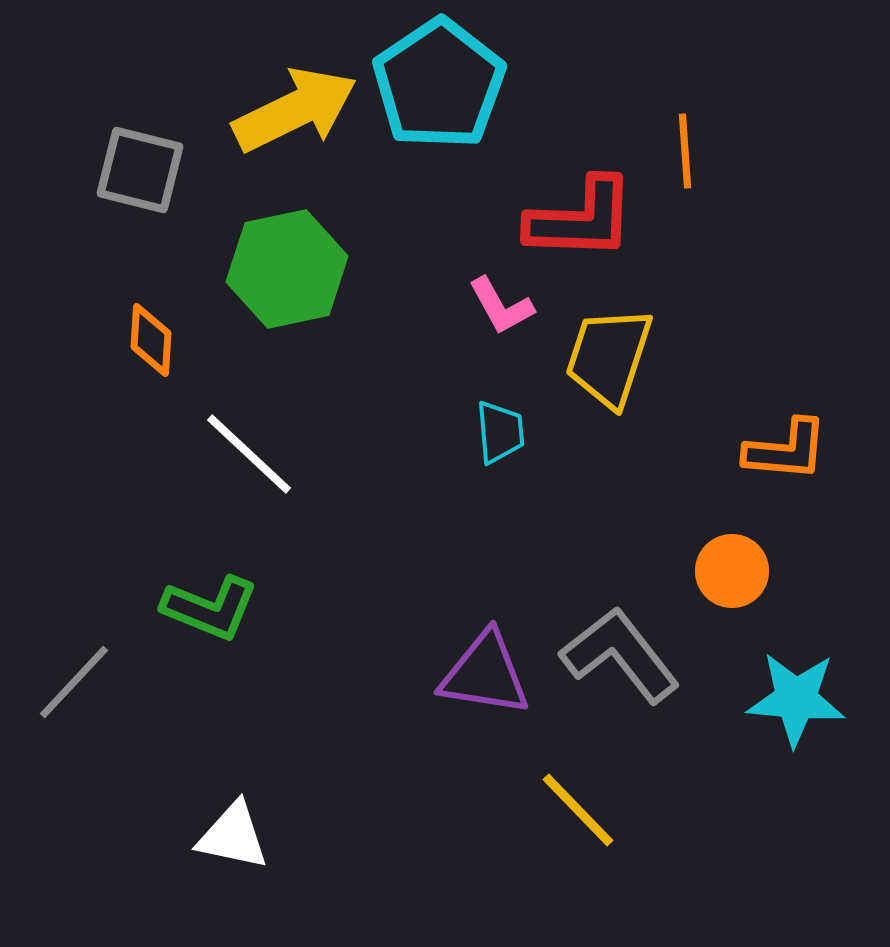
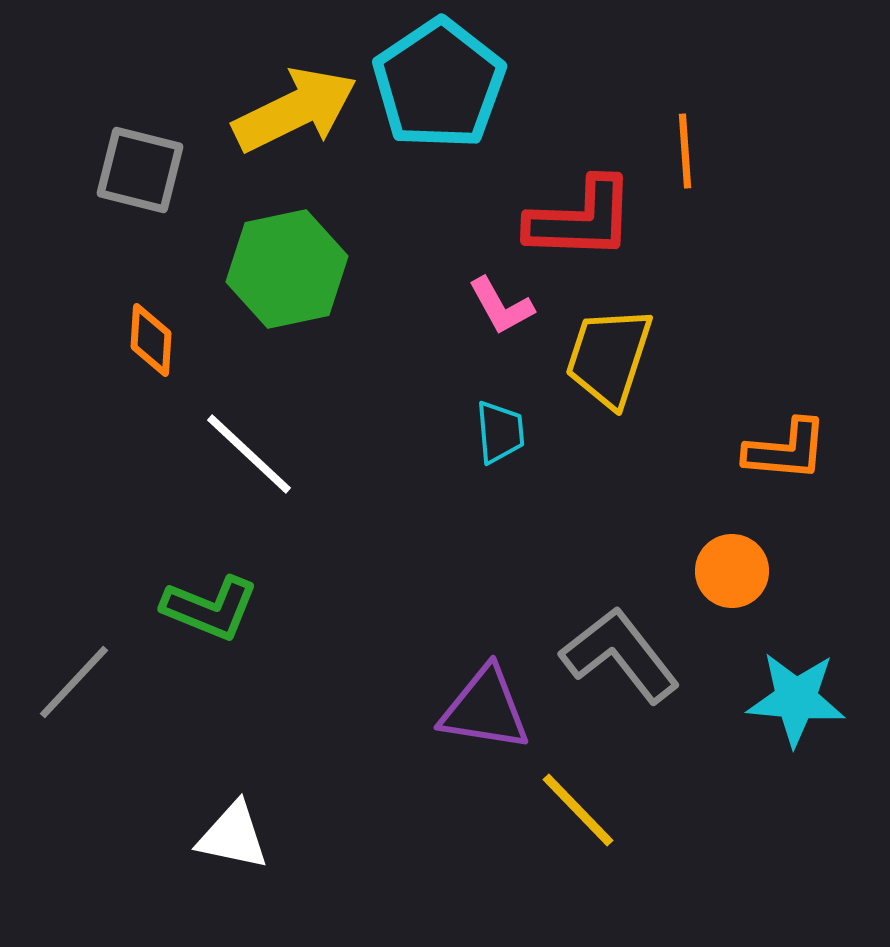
purple triangle: moved 35 px down
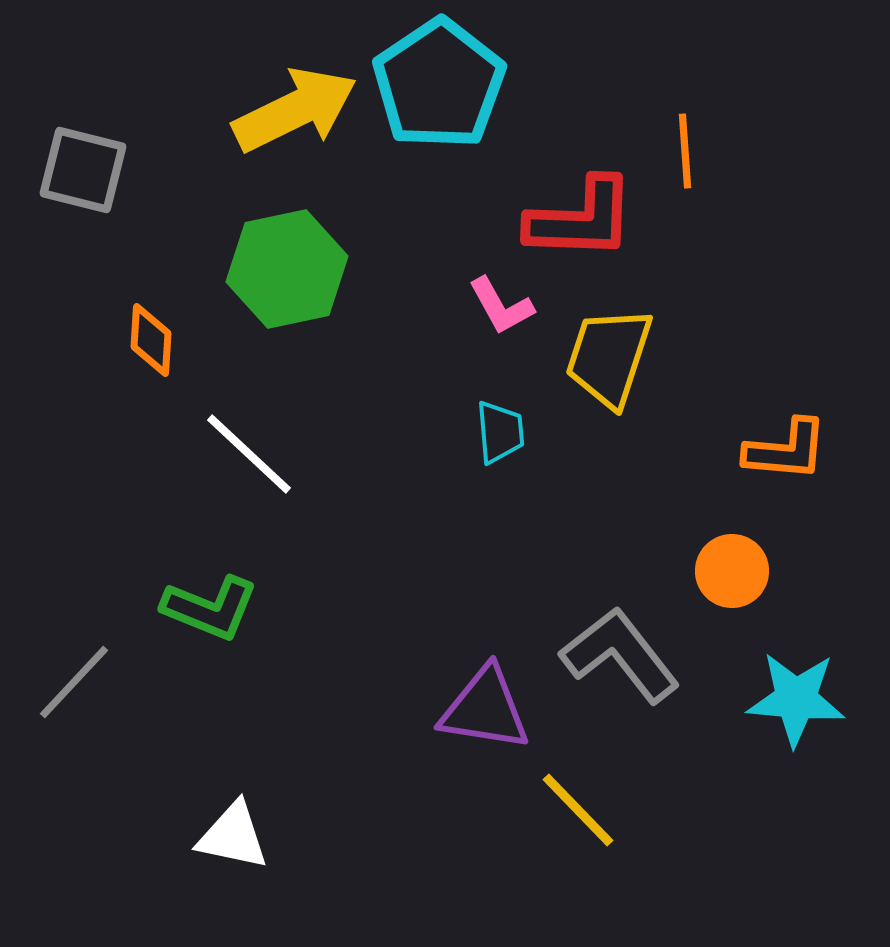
gray square: moved 57 px left
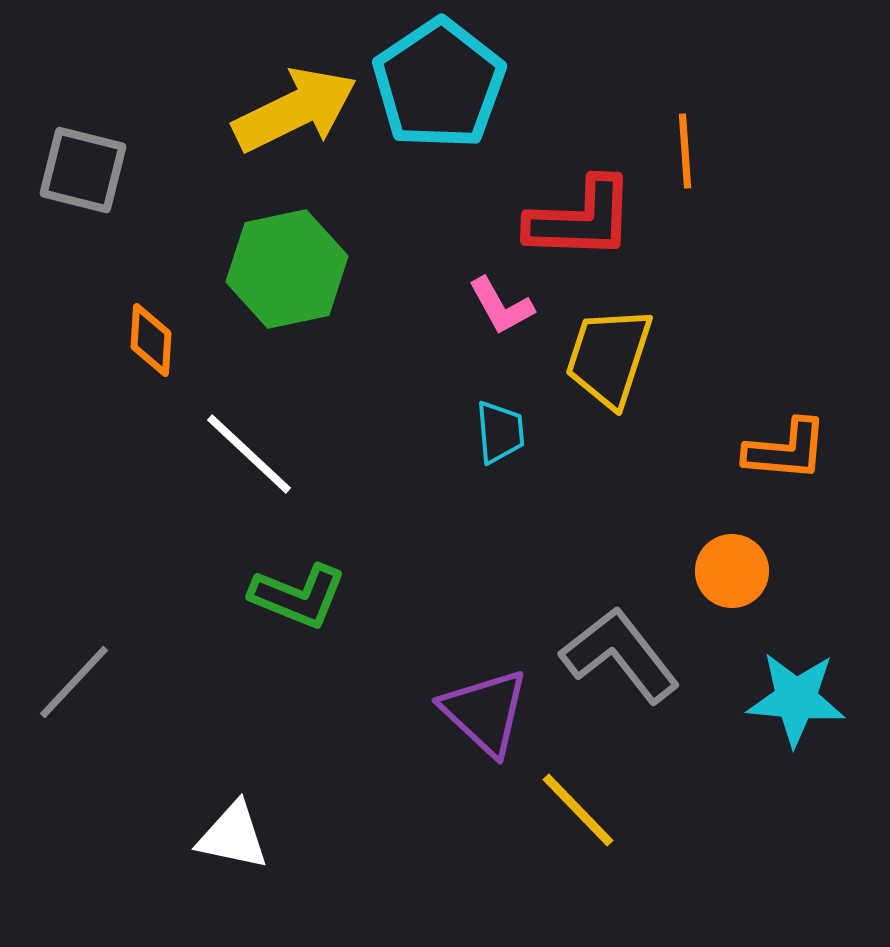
green L-shape: moved 88 px right, 12 px up
purple triangle: moved 3 px down; rotated 34 degrees clockwise
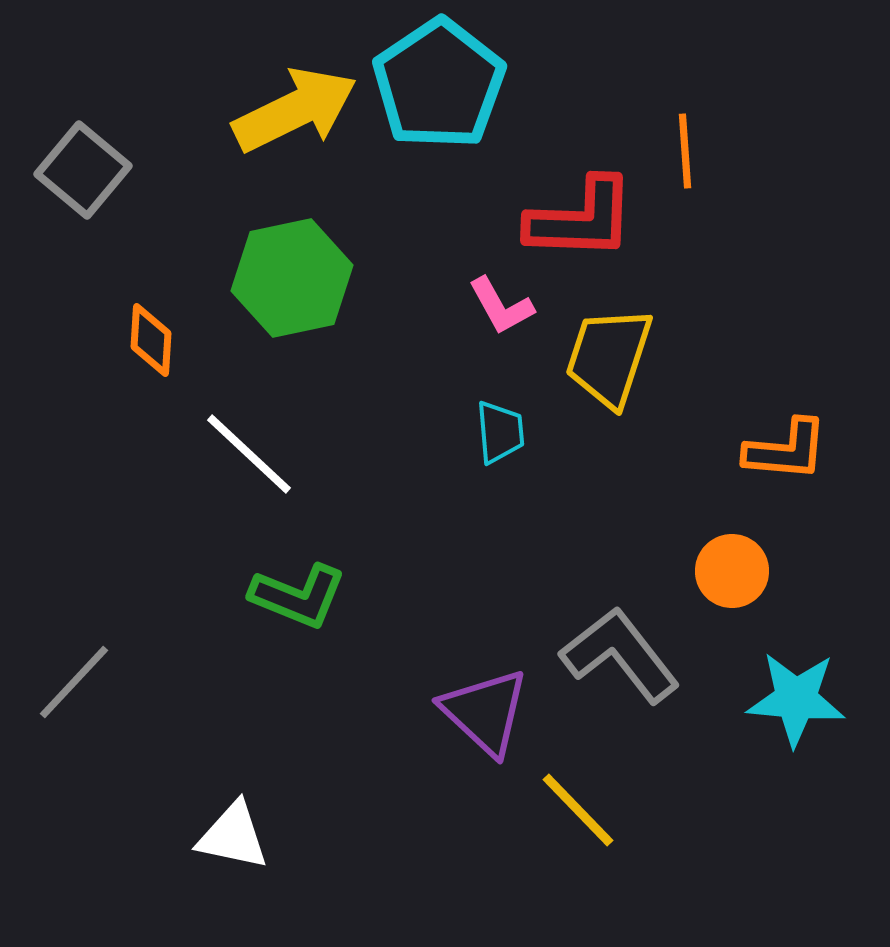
gray square: rotated 26 degrees clockwise
green hexagon: moved 5 px right, 9 px down
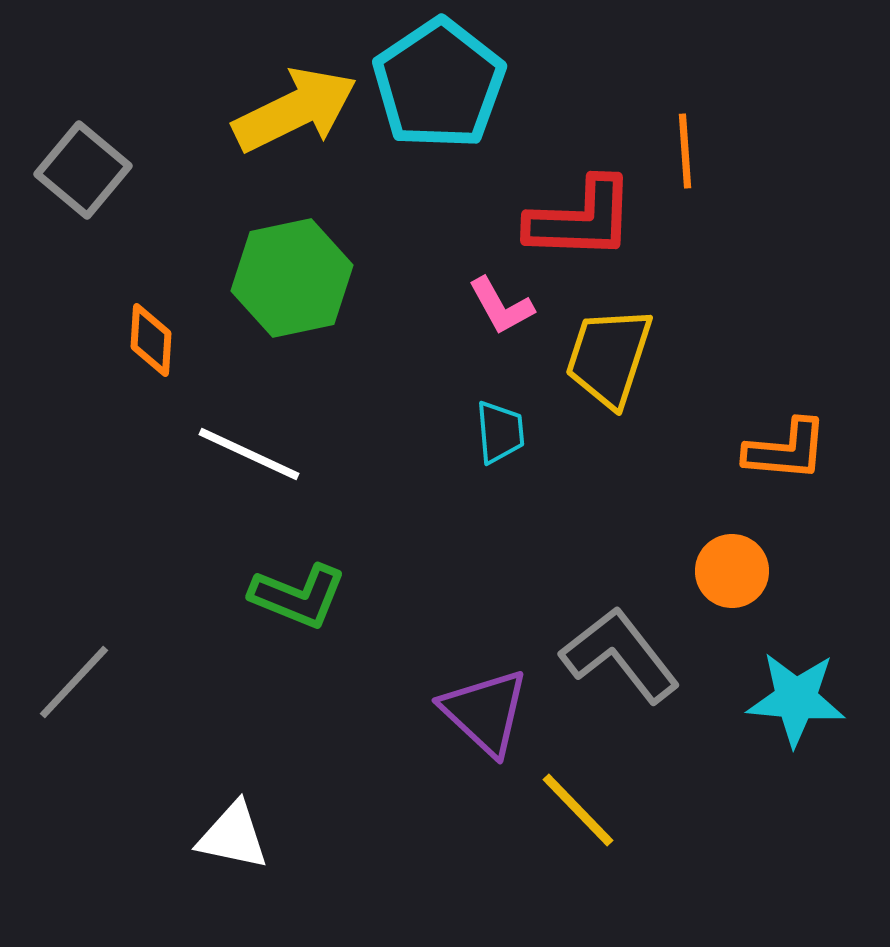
white line: rotated 18 degrees counterclockwise
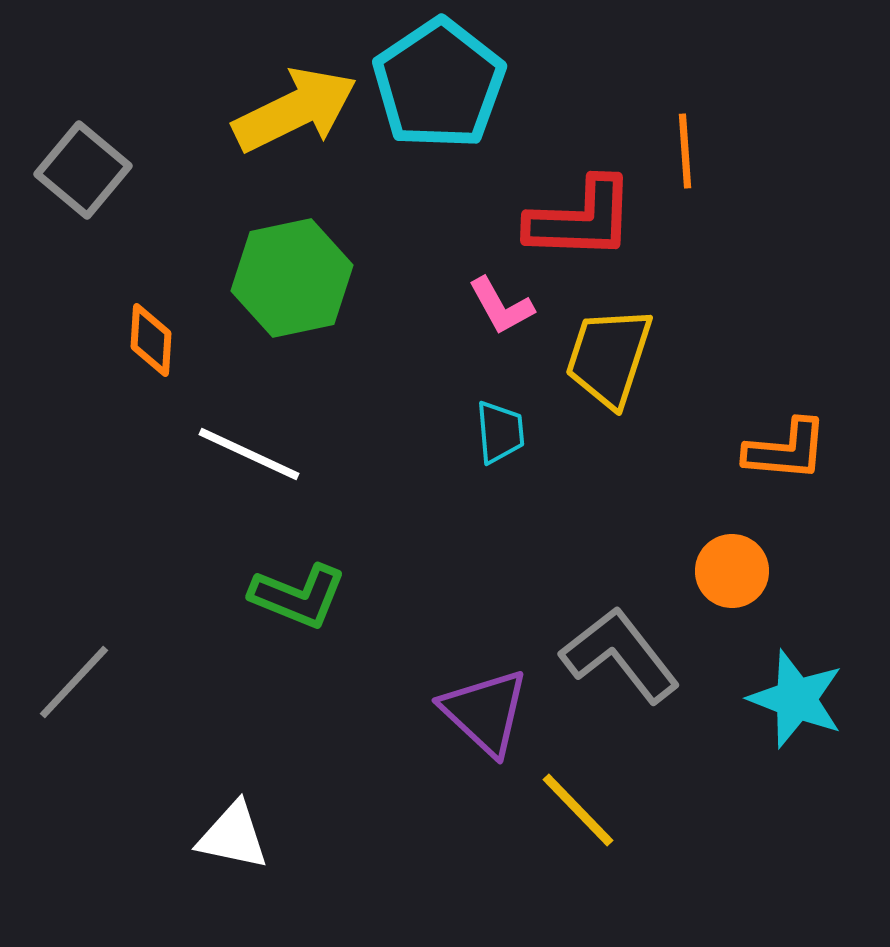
cyan star: rotated 16 degrees clockwise
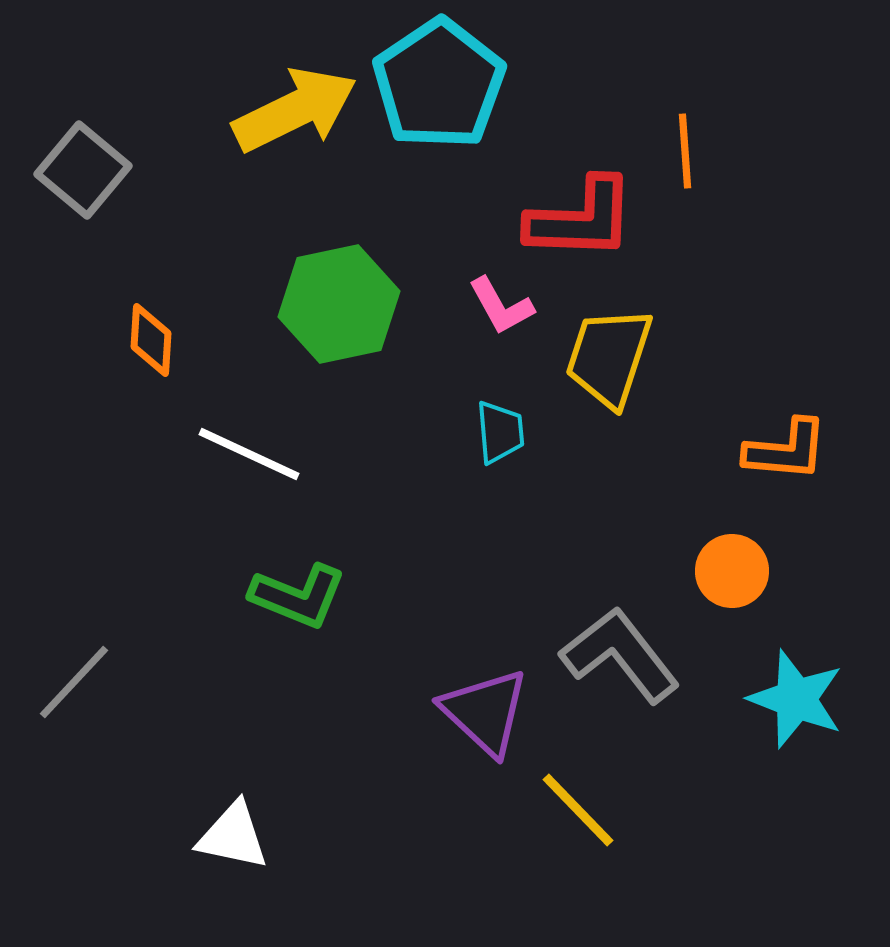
green hexagon: moved 47 px right, 26 px down
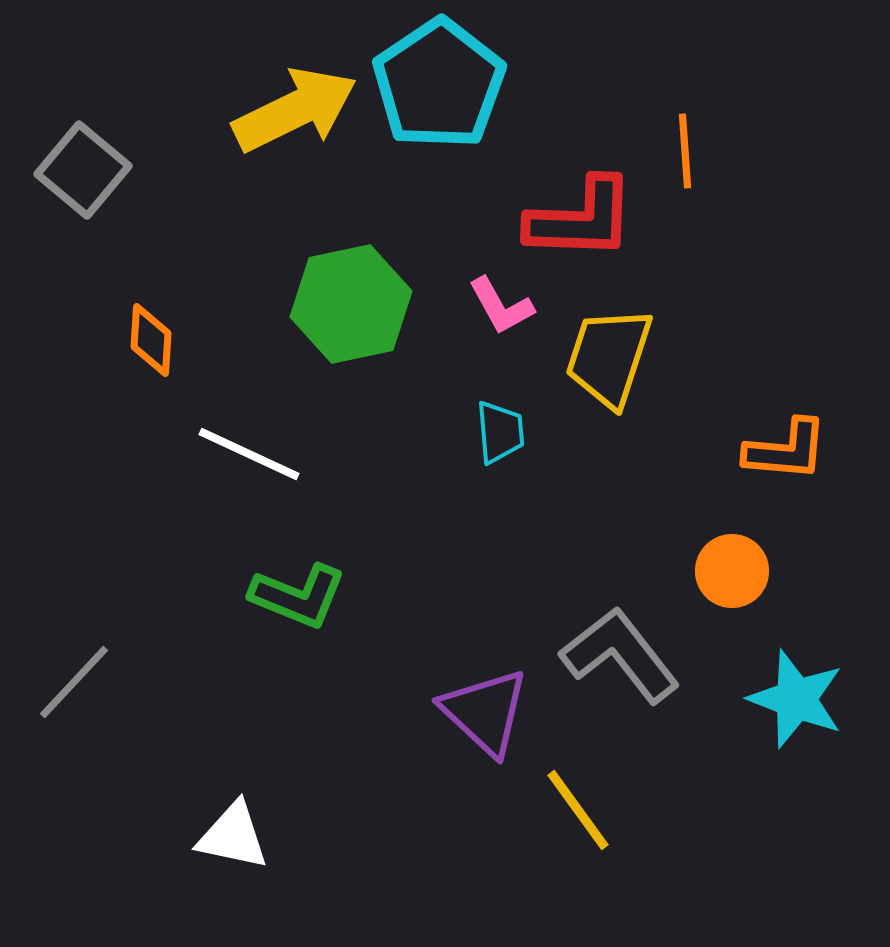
green hexagon: moved 12 px right
yellow line: rotated 8 degrees clockwise
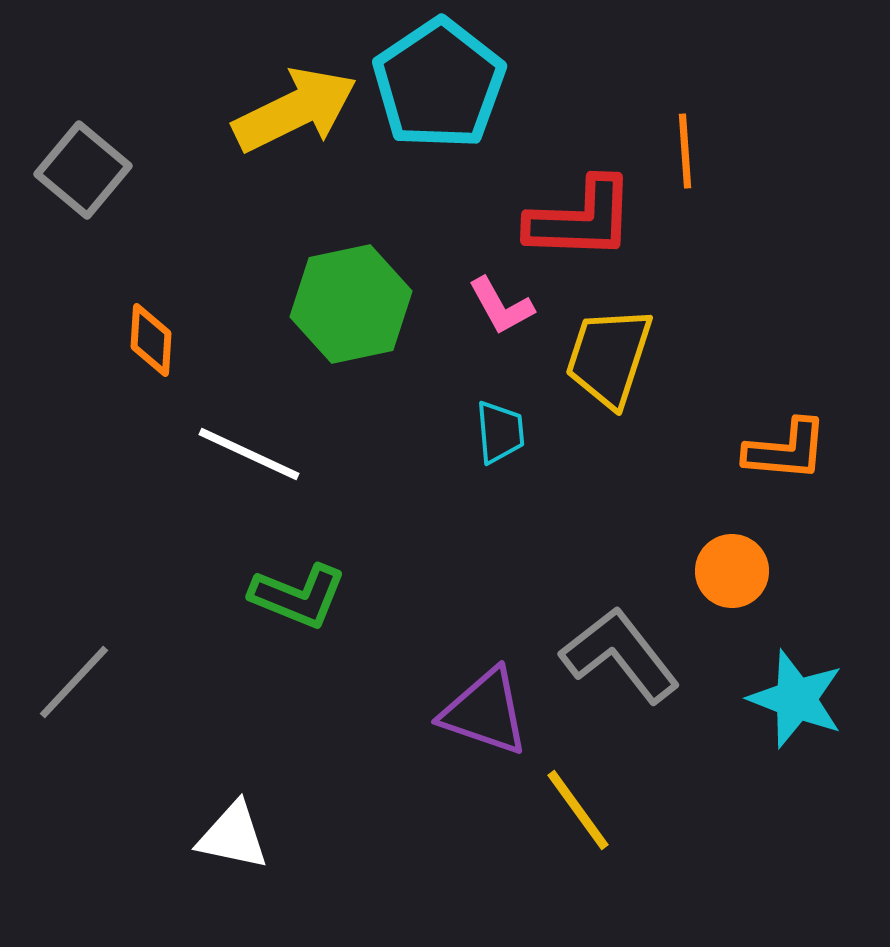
purple triangle: rotated 24 degrees counterclockwise
